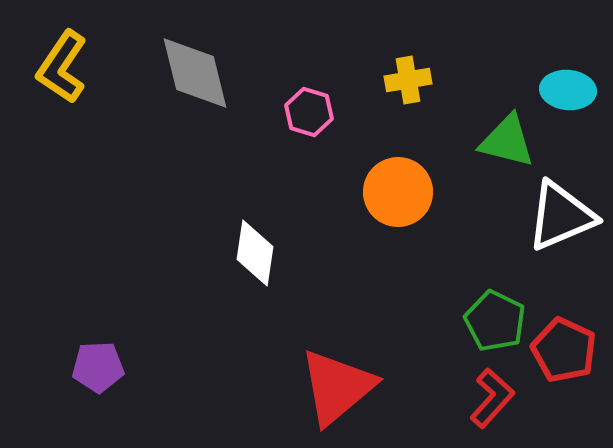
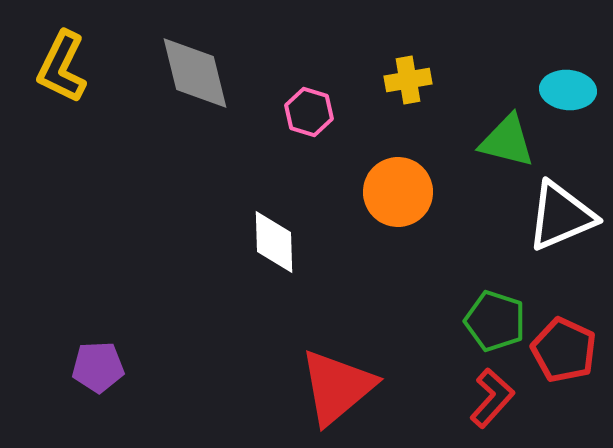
yellow L-shape: rotated 8 degrees counterclockwise
white diamond: moved 19 px right, 11 px up; rotated 10 degrees counterclockwise
green pentagon: rotated 8 degrees counterclockwise
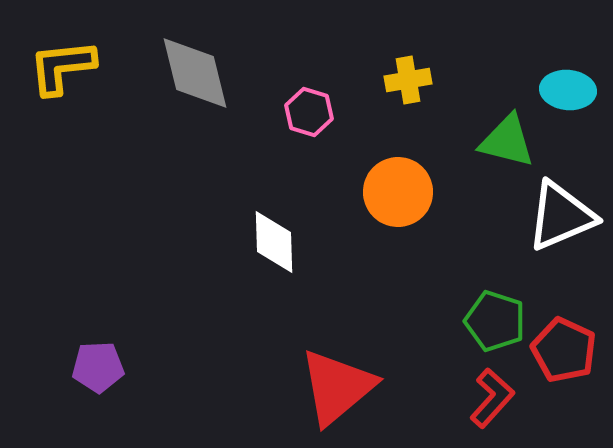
yellow L-shape: rotated 58 degrees clockwise
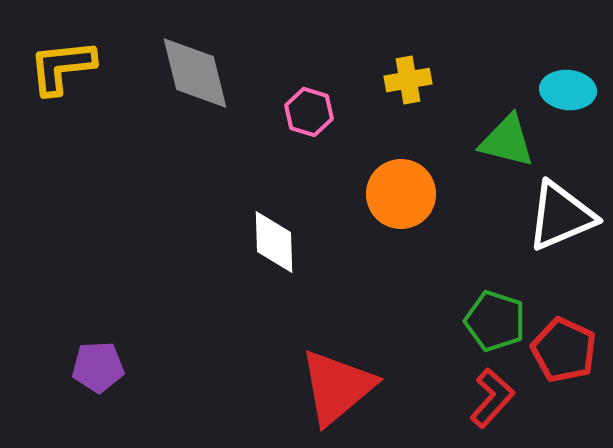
orange circle: moved 3 px right, 2 px down
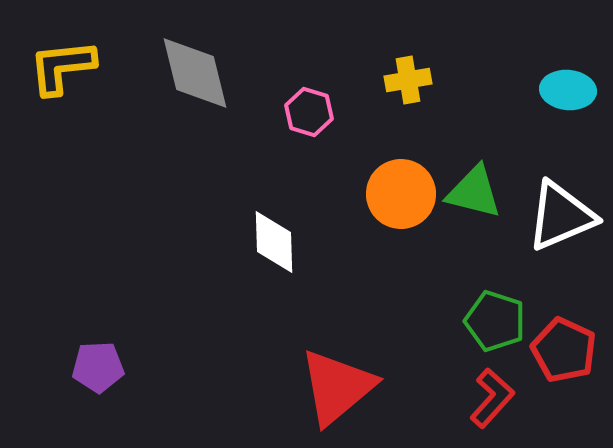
green triangle: moved 33 px left, 51 px down
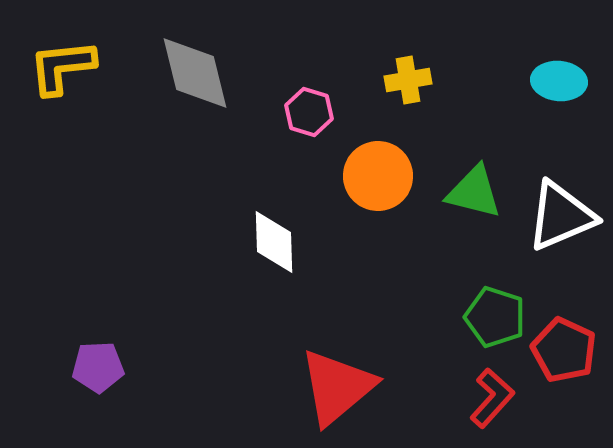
cyan ellipse: moved 9 px left, 9 px up
orange circle: moved 23 px left, 18 px up
green pentagon: moved 4 px up
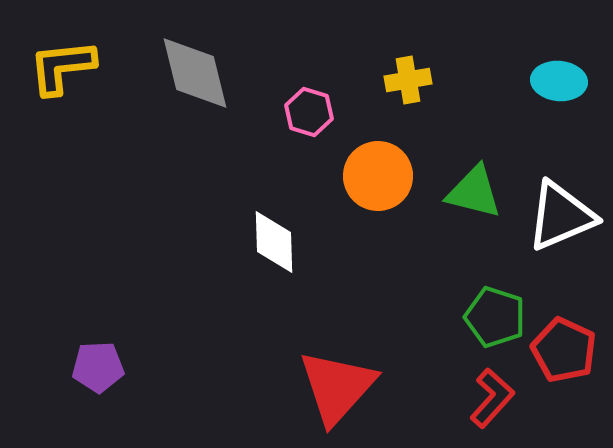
red triangle: rotated 8 degrees counterclockwise
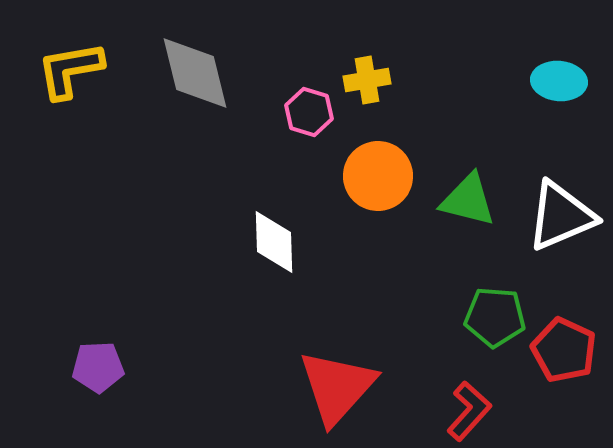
yellow L-shape: moved 8 px right, 3 px down; rotated 4 degrees counterclockwise
yellow cross: moved 41 px left
green triangle: moved 6 px left, 8 px down
green pentagon: rotated 14 degrees counterclockwise
red L-shape: moved 23 px left, 13 px down
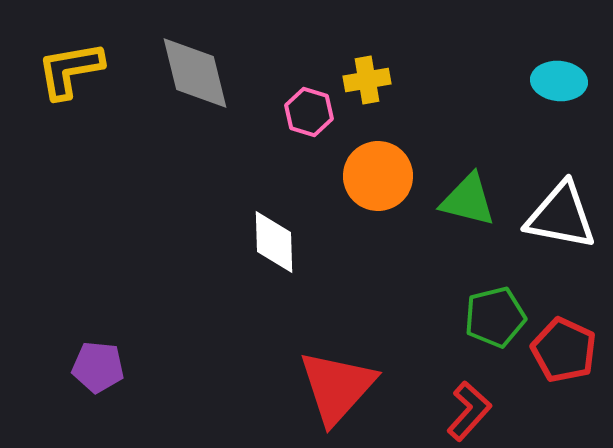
white triangle: rotated 34 degrees clockwise
green pentagon: rotated 18 degrees counterclockwise
purple pentagon: rotated 9 degrees clockwise
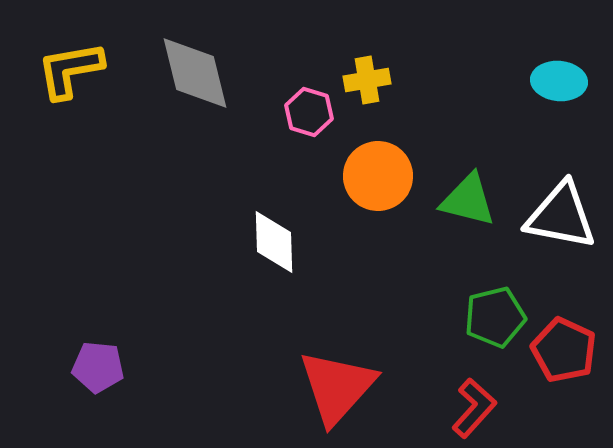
red L-shape: moved 5 px right, 3 px up
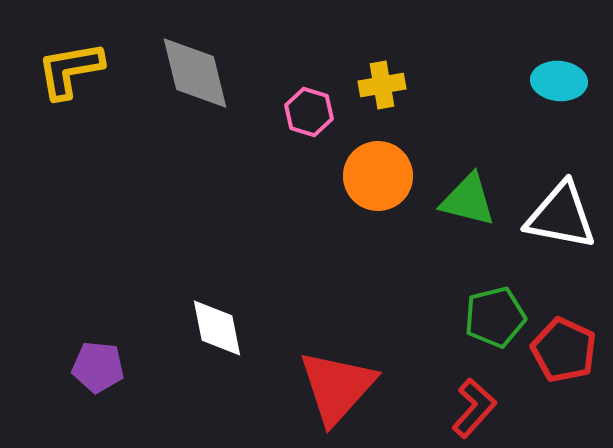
yellow cross: moved 15 px right, 5 px down
white diamond: moved 57 px left, 86 px down; rotated 10 degrees counterclockwise
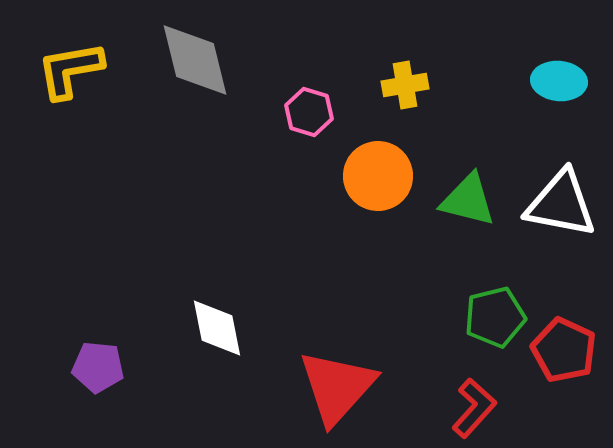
gray diamond: moved 13 px up
yellow cross: moved 23 px right
white triangle: moved 12 px up
